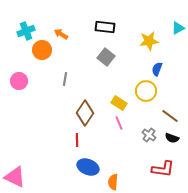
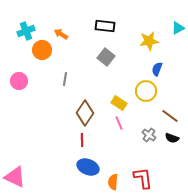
black rectangle: moved 1 px up
red line: moved 5 px right
red L-shape: moved 20 px left, 9 px down; rotated 105 degrees counterclockwise
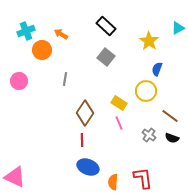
black rectangle: moved 1 px right; rotated 36 degrees clockwise
yellow star: rotated 30 degrees counterclockwise
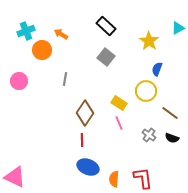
brown line: moved 3 px up
orange semicircle: moved 1 px right, 3 px up
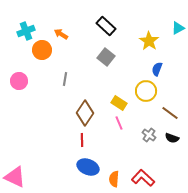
red L-shape: rotated 40 degrees counterclockwise
